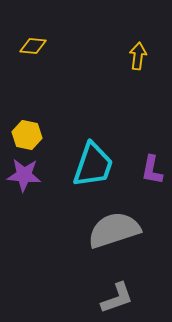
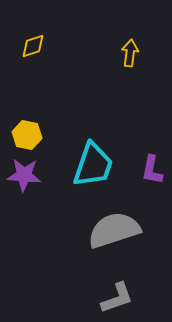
yellow diamond: rotated 24 degrees counterclockwise
yellow arrow: moved 8 px left, 3 px up
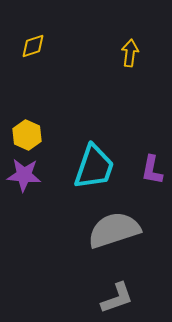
yellow hexagon: rotated 12 degrees clockwise
cyan trapezoid: moved 1 px right, 2 px down
